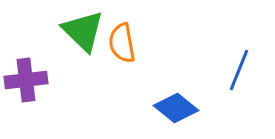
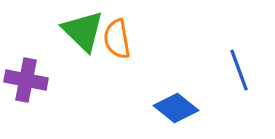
orange semicircle: moved 5 px left, 4 px up
blue line: rotated 42 degrees counterclockwise
purple cross: rotated 18 degrees clockwise
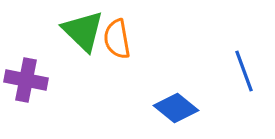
blue line: moved 5 px right, 1 px down
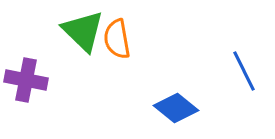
blue line: rotated 6 degrees counterclockwise
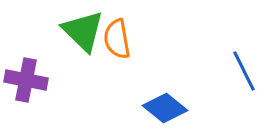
blue diamond: moved 11 px left
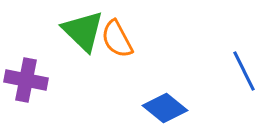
orange semicircle: rotated 18 degrees counterclockwise
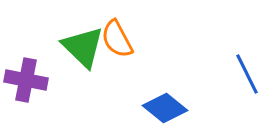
green triangle: moved 16 px down
blue line: moved 3 px right, 3 px down
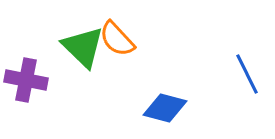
orange semicircle: rotated 15 degrees counterclockwise
blue diamond: rotated 24 degrees counterclockwise
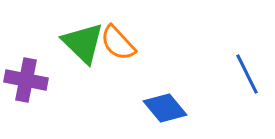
orange semicircle: moved 1 px right, 4 px down
green triangle: moved 4 px up
blue diamond: rotated 36 degrees clockwise
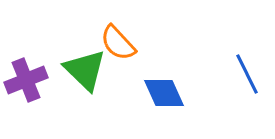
green triangle: moved 2 px right, 27 px down
purple cross: rotated 33 degrees counterclockwise
blue diamond: moved 1 px left, 15 px up; rotated 15 degrees clockwise
